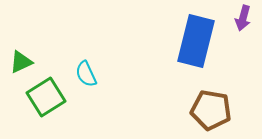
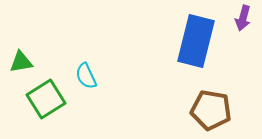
green triangle: rotated 15 degrees clockwise
cyan semicircle: moved 2 px down
green square: moved 2 px down
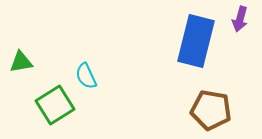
purple arrow: moved 3 px left, 1 px down
green square: moved 9 px right, 6 px down
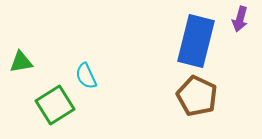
brown pentagon: moved 14 px left, 14 px up; rotated 15 degrees clockwise
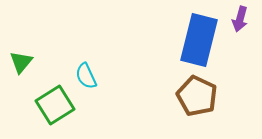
blue rectangle: moved 3 px right, 1 px up
green triangle: rotated 40 degrees counterclockwise
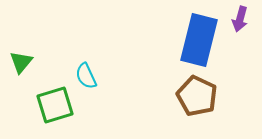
green square: rotated 15 degrees clockwise
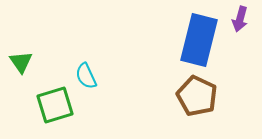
green triangle: rotated 15 degrees counterclockwise
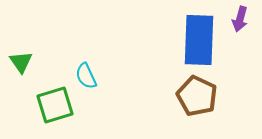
blue rectangle: rotated 12 degrees counterclockwise
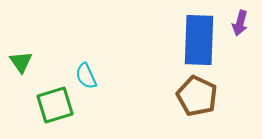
purple arrow: moved 4 px down
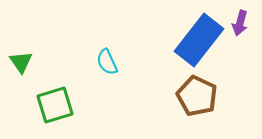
blue rectangle: rotated 36 degrees clockwise
cyan semicircle: moved 21 px right, 14 px up
